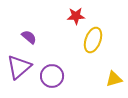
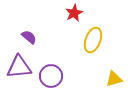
red star: moved 2 px left, 3 px up; rotated 24 degrees counterclockwise
purple triangle: rotated 36 degrees clockwise
purple circle: moved 1 px left
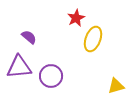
red star: moved 2 px right, 5 px down
yellow ellipse: moved 1 px up
yellow triangle: moved 2 px right, 7 px down
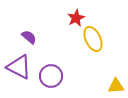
yellow ellipse: rotated 45 degrees counterclockwise
purple triangle: rotated 32 degrees clockwise
yellow triangle: rotated 12 degrees clockwise
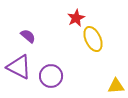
purple semicircle: moved 1 px left, 1 px up
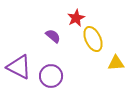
purple semicircle: moved 25 px right
yellow triangle: moved 23 px up
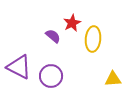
red star: moved 4 px left, 5 px down
yellow ellipse: rotated 30 degrees clockwise
yellow triangle: moved 3 px left, 16 px down
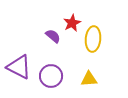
yellow triangle: moved 24 px left
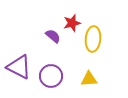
red star: rotated 12 degrees clockwise
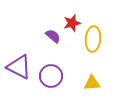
yellow triangle: moved 3 px right, 4 px down
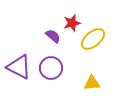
yellow ellipse: rotated 45 degrees clockwise
purple circle: moved 8 px up
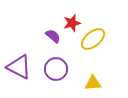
purple circle: moved 5 px right, 1 px down
yellow triangle: moved 1 px right
